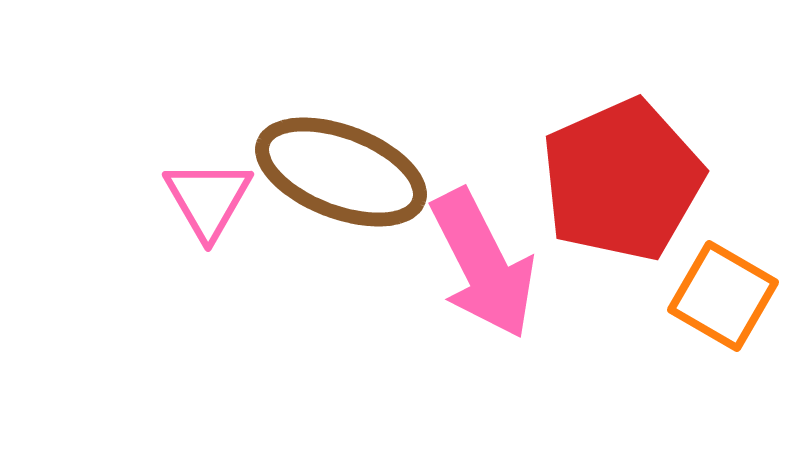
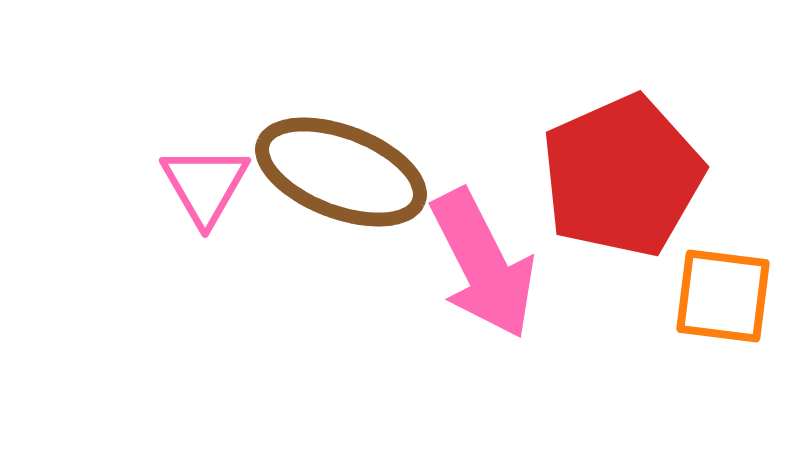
red pentagon: moved 4 px up
pink triangle: moved 3 px left, 14 px up
orange square: rotated 23 degrees counterclockwise
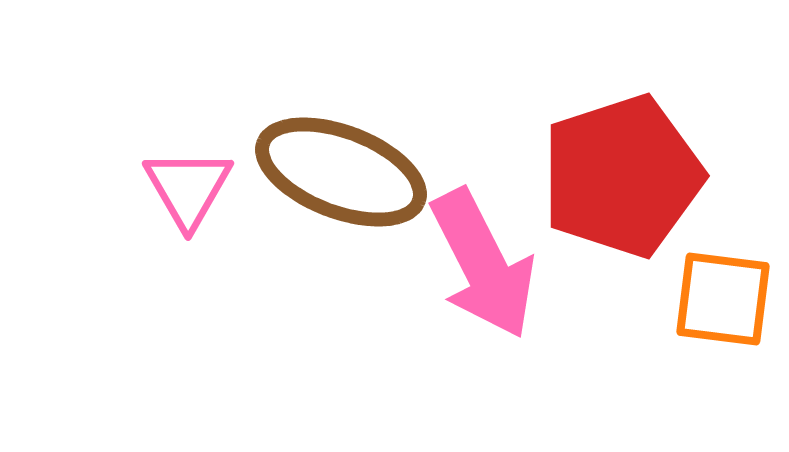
red pentagon: rotated 6 degrees clockwise
pink triangle: moved 17 px left, 3 px down
orange square: moved 3 px down
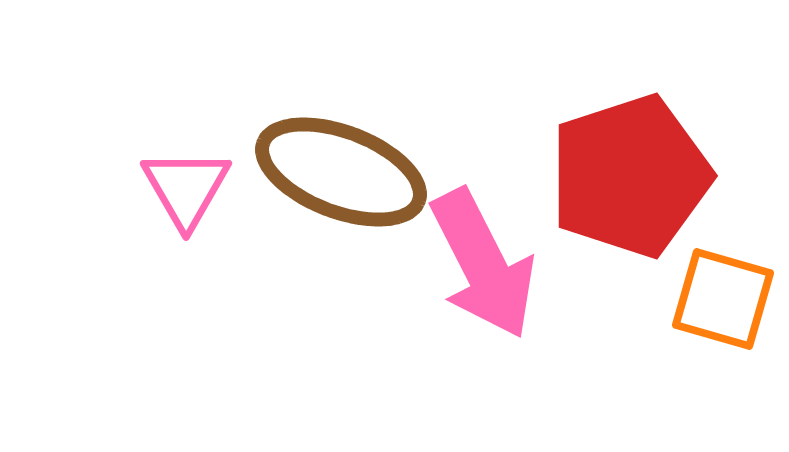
red pentagon: moved 8 px right
pink triangle: moved 2 px left
orange square: rotated 9 degrees clockwise
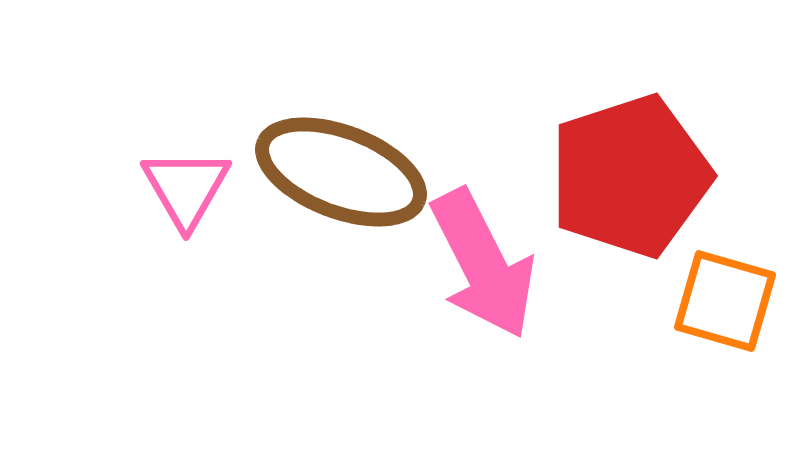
orange square: moved 2 px right, 2 px down
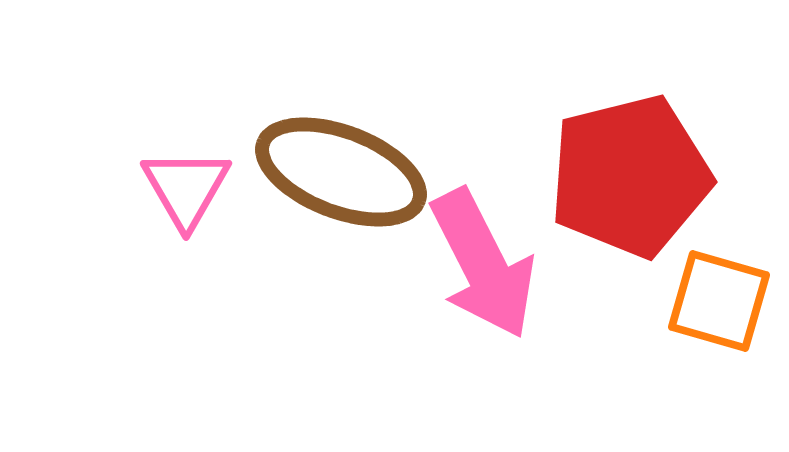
red pentagon: rotated 4 degrees clockwise
orange square: moved 6 px left
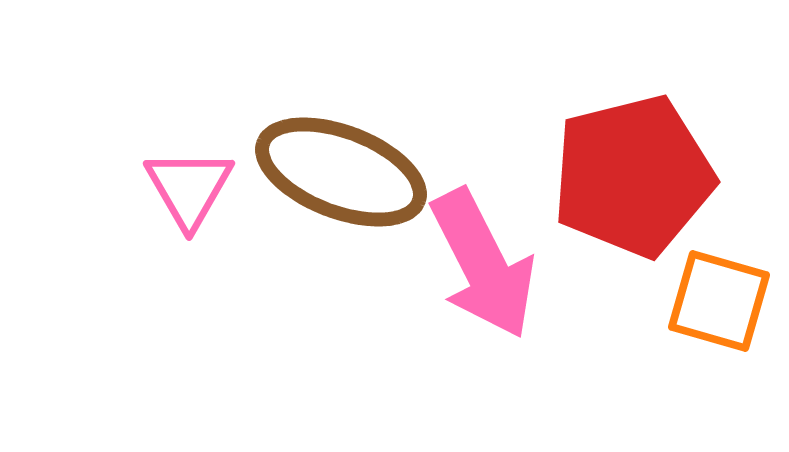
red pentagon: moved 3 px right
pink triangle: moved 3 px right
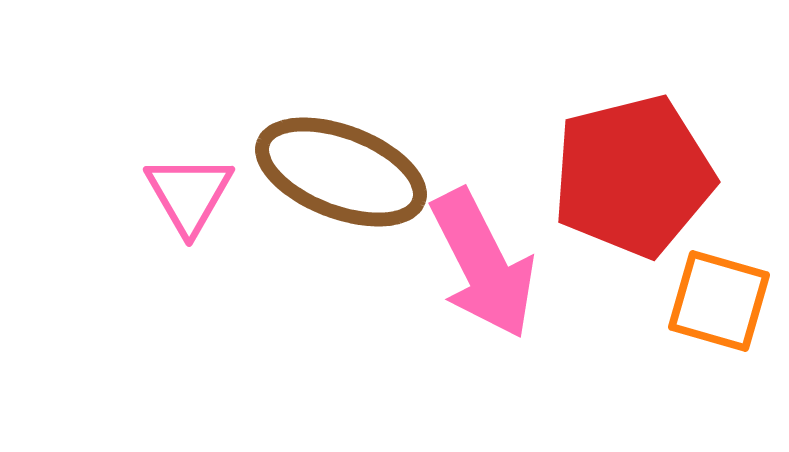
pink triangle: moved 6 px down
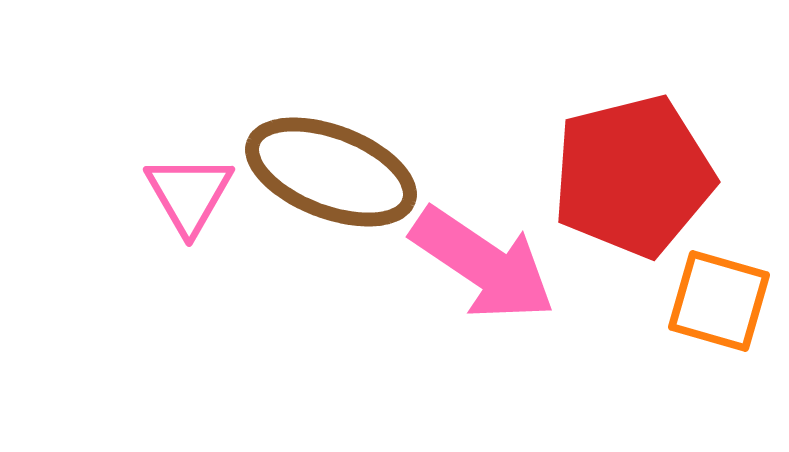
brown ellipse: moved 10 px left
pink arrow: rotated 29 degrees counterclockwise
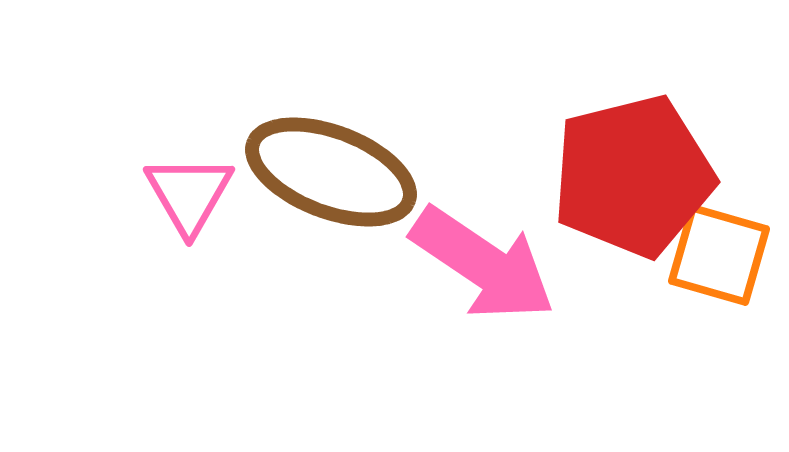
orange square: moved 46 px up
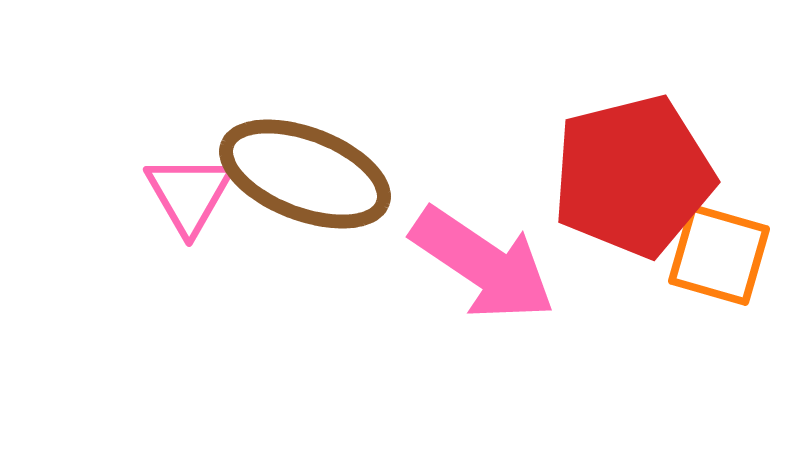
brown ellipse: moved 26 px left, 2 px down
